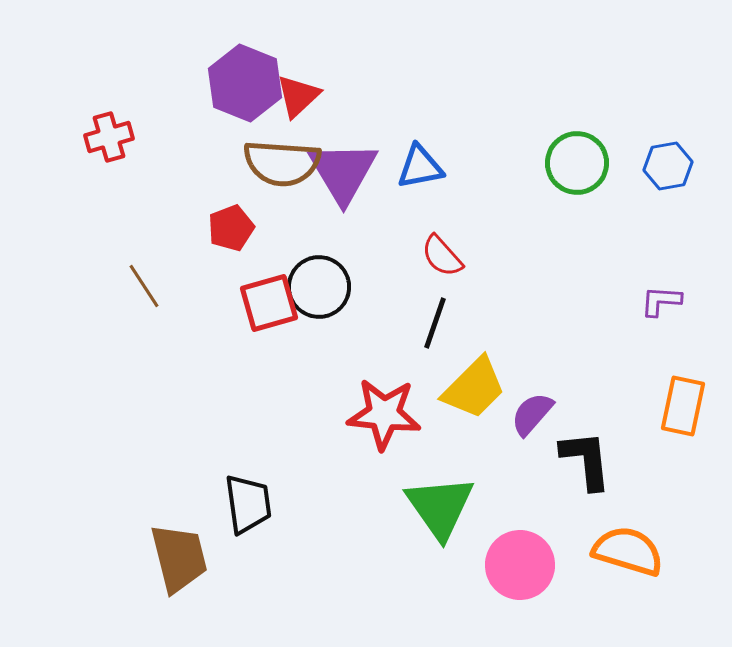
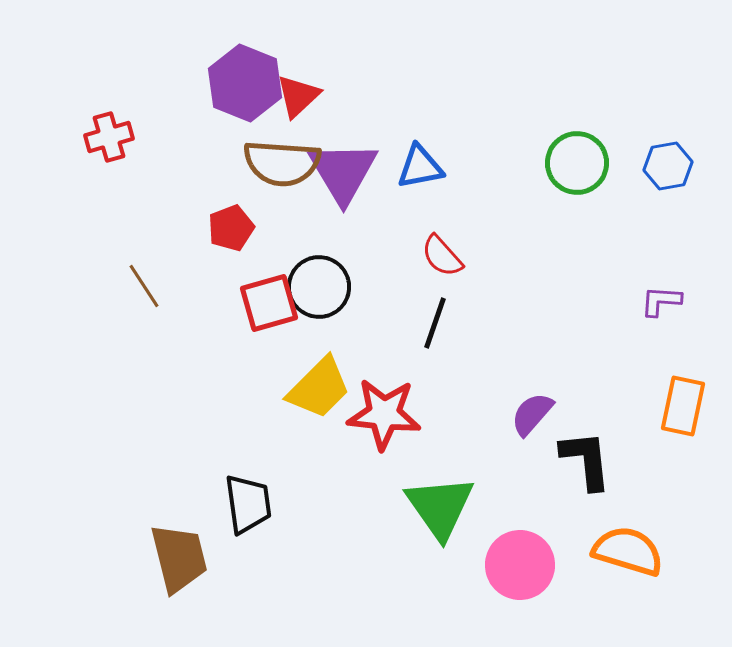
yellow trapezoid: moved 155 px left
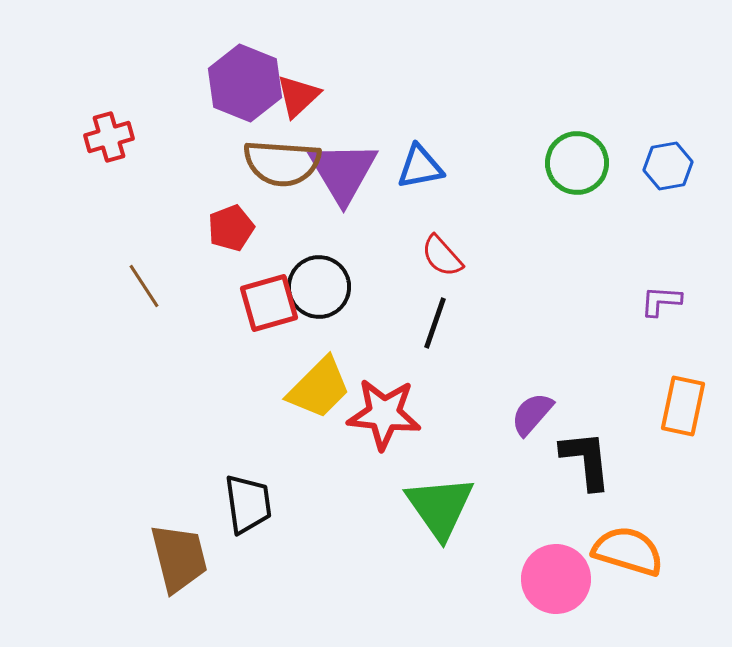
pink circle: moved 36 px right, 14 px down
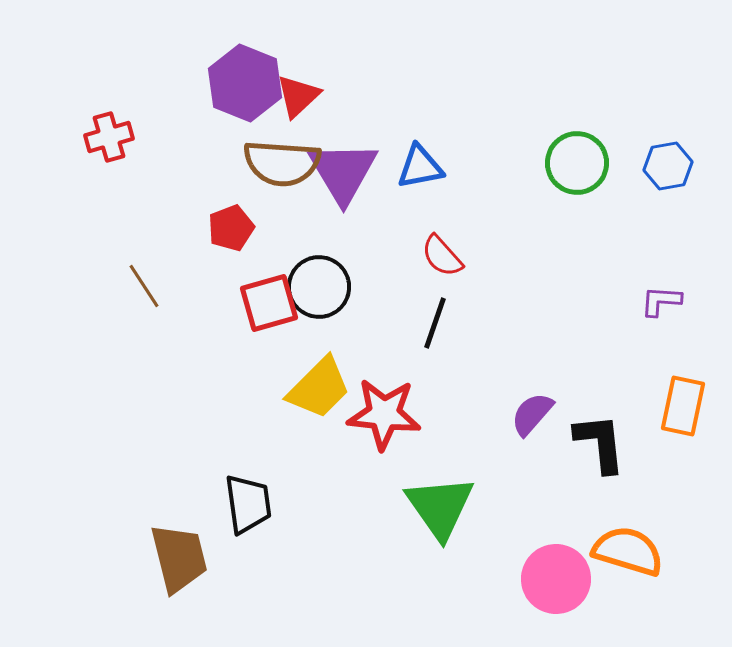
black L-shape: moved 14 px right, 17 px up
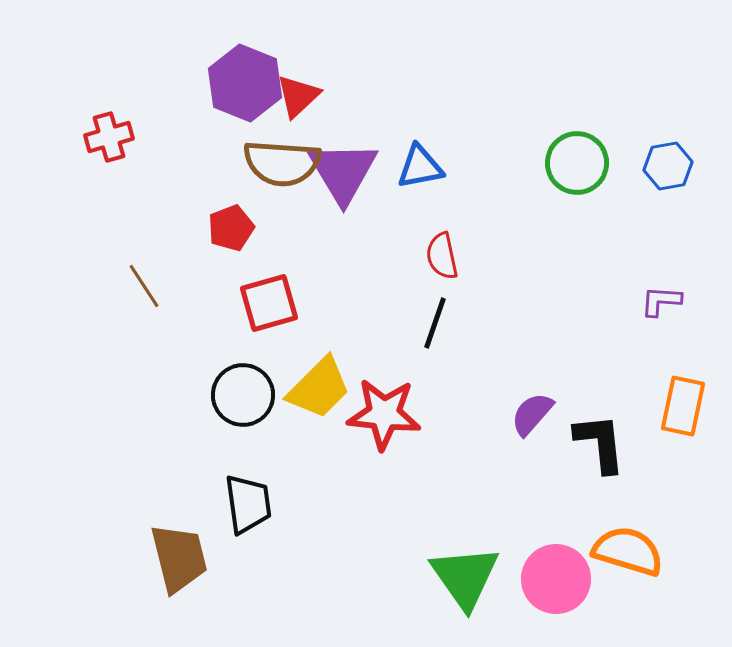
red semicircle: rotated 30 degrees clockwise
black circle: moved 76 px left, 108 px down
green triangle: moved 25 px right, 70 px down
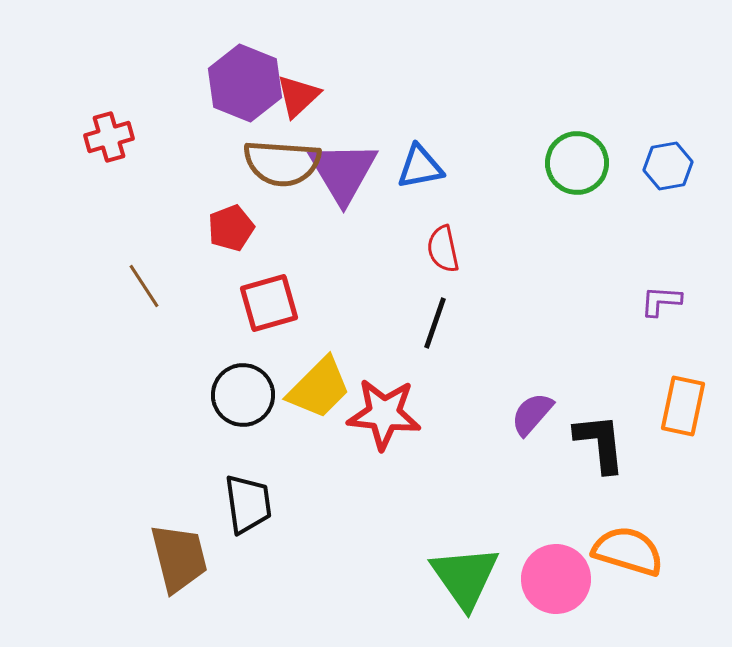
red semicircle: moved 1 px right, 7 px up
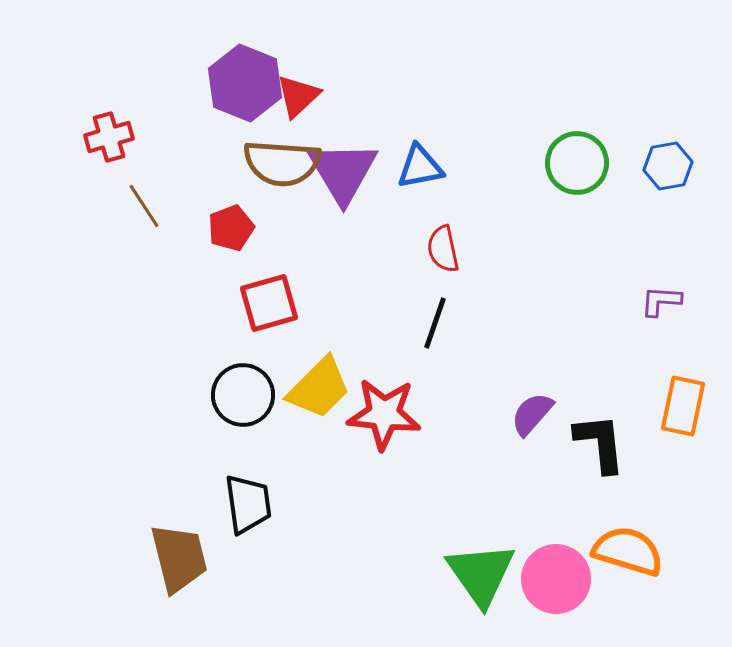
brown line: moved 80 px up
green triangle: moved 16 px right, 3 px up
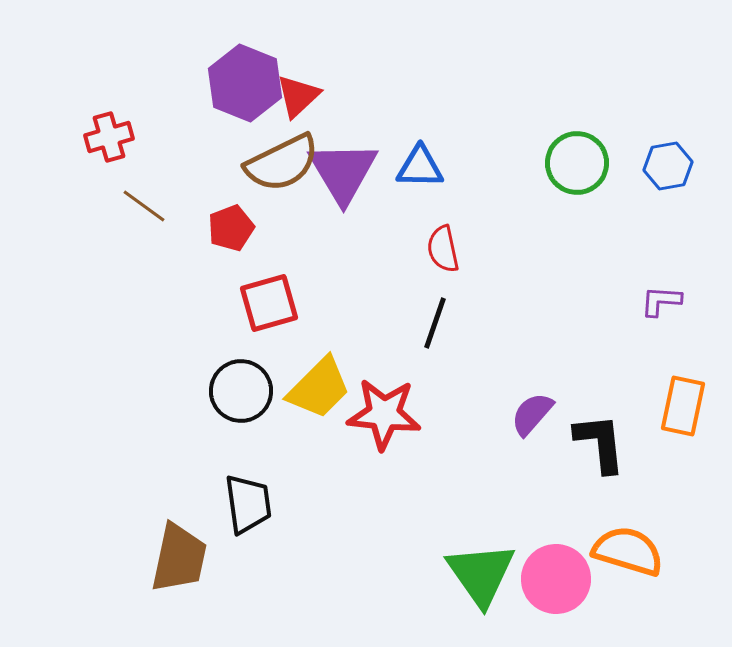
brown semicircle: rotated 30 degrees counterclockwise
blue triangle: rotated 12 degrees clockwise
brown line: rotated 21 degrees counterclockwise
black circle: moved 2 px left, 4 px up
brown trapezoid: rotated 26 degrees clockwise
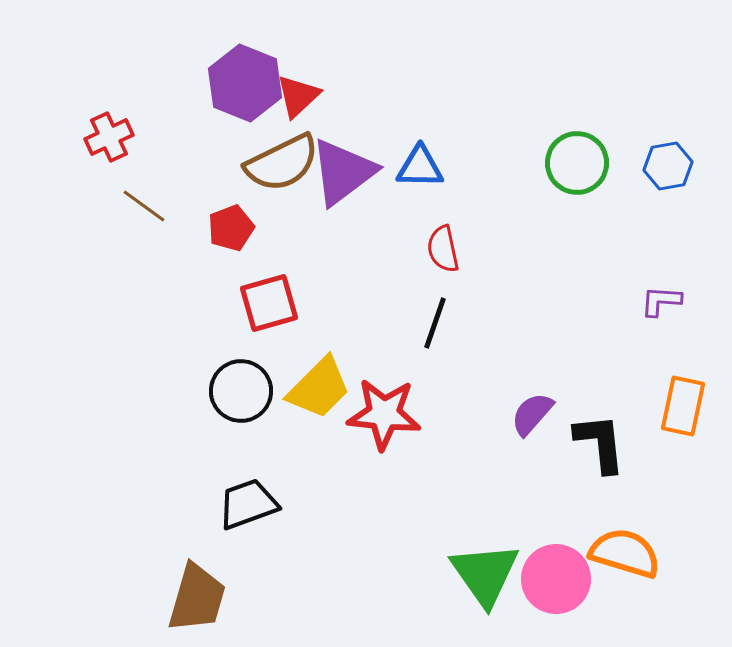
red cross: rotated 9 degrees counterclockwise
purple triangle: rotated 24 degrees clockwise
black trapezoid: rotated 102 degrees counterclockwise
orange semicircle: moved 3 px left, 2 px down
brown trapezoid: moved 18 px right, 40 px down; rotated 4 degrees clockwise
green triangle: moved 4 px right
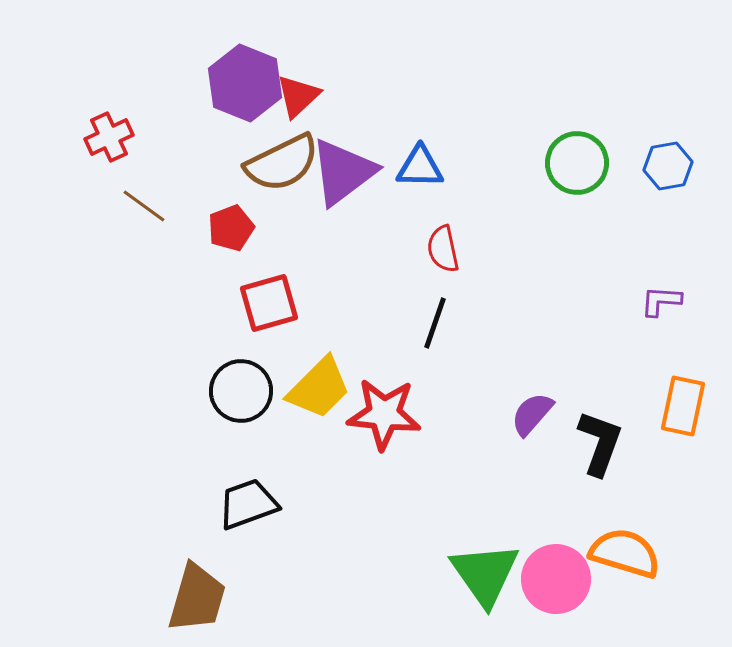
black L-shape: rotated 26 degrees clockwise
